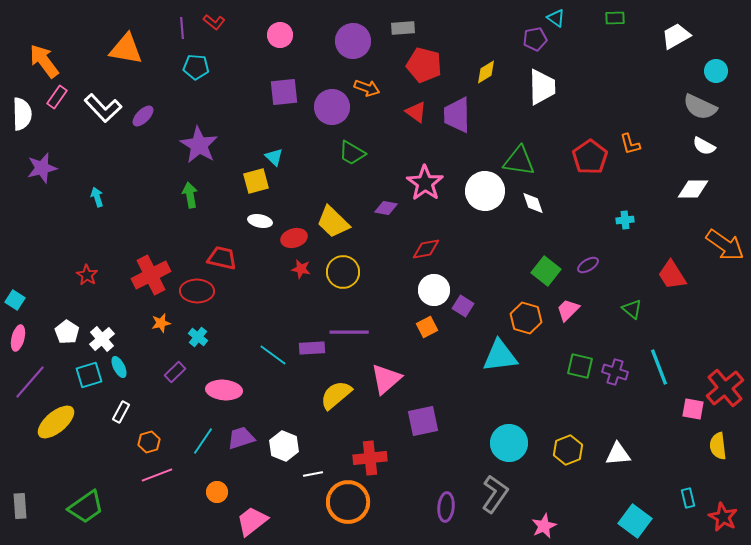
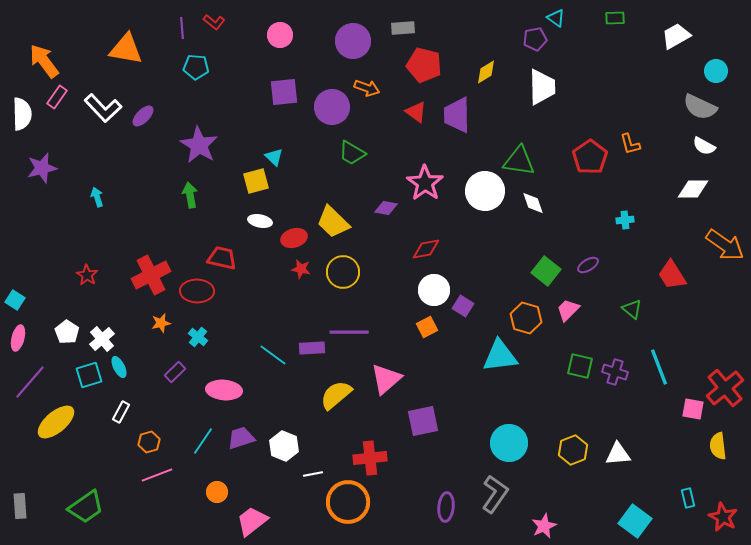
yellow hexagon at (568, 450): moved 5 px right
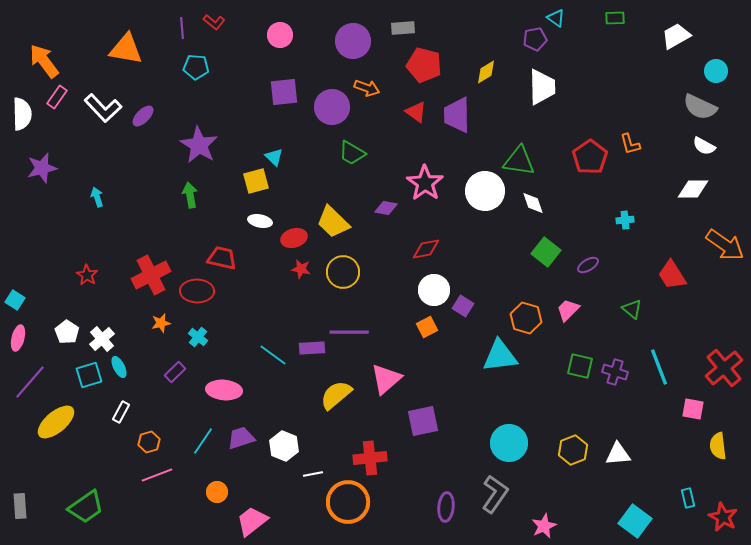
green square at (546, 271): moved 19 px up
red cross at (725, 388): moved 1 px left, 20 px up
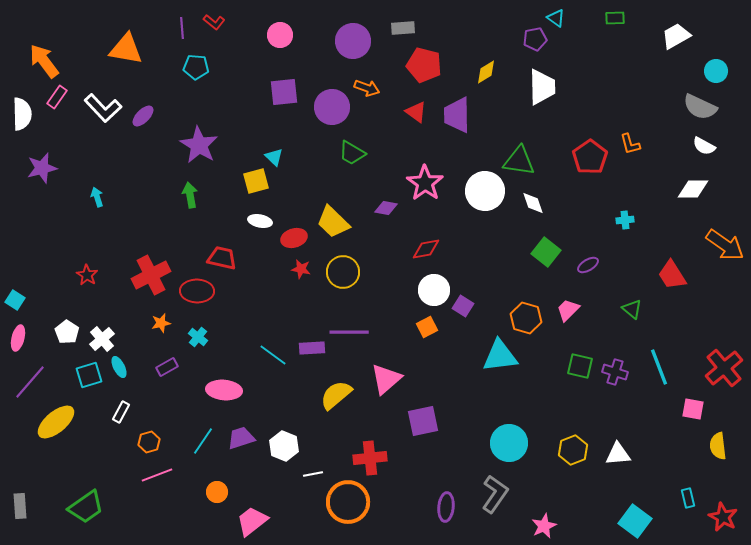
purple rectangle at (175, 372): moved 8 px left, 5 px up; rotated 15 degrees clockwise
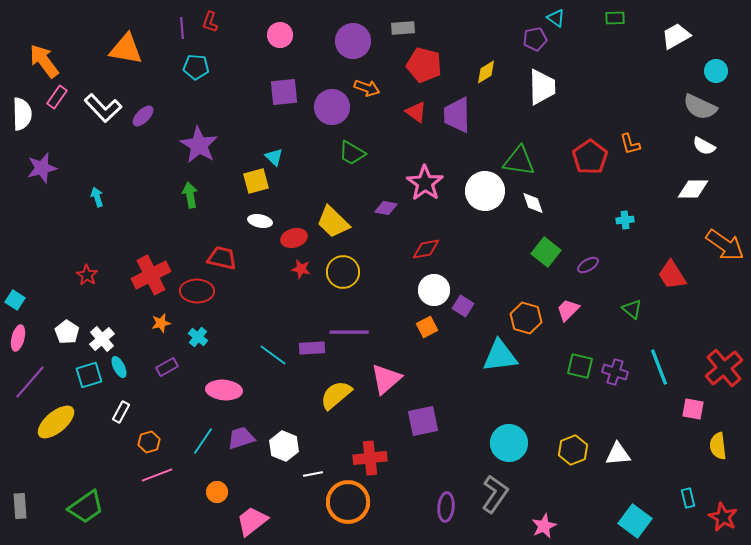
red L-shape at (214, 22): moved 4 px left; rotated 70 degrees clockwise
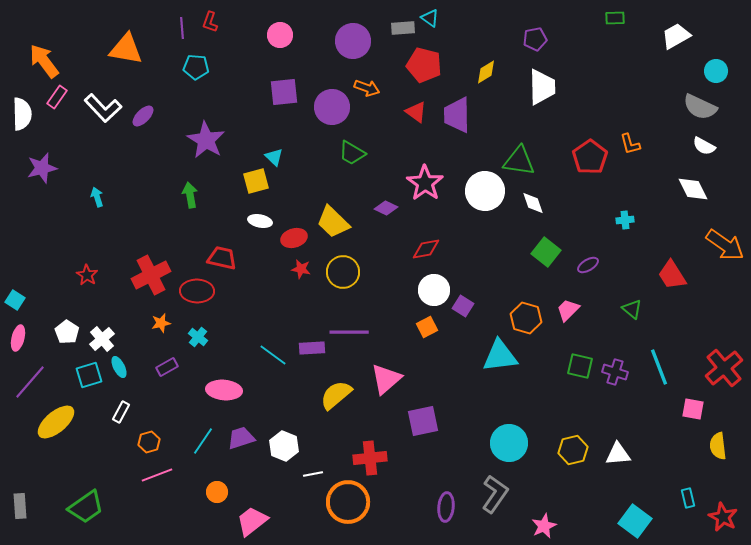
cyan triangle at (556, 18): moved 126 px left
purple star at (199, 145): moved 7 px right, 5 px up
white diamond at (693, 189): rotated 64 degrees clockwise
purple diamond at (386, 208): rotated 15 degrees clockwise
yellow hexagon at (573, 450): rotated 8 degrees clockwise
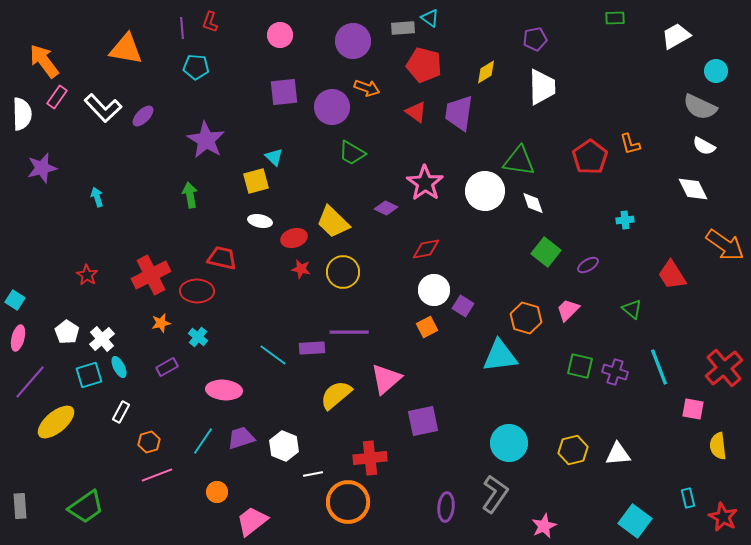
purple trapezoid at (457, 115): moved 2 px right, 2 px up; rotated 9 degrees clockwise
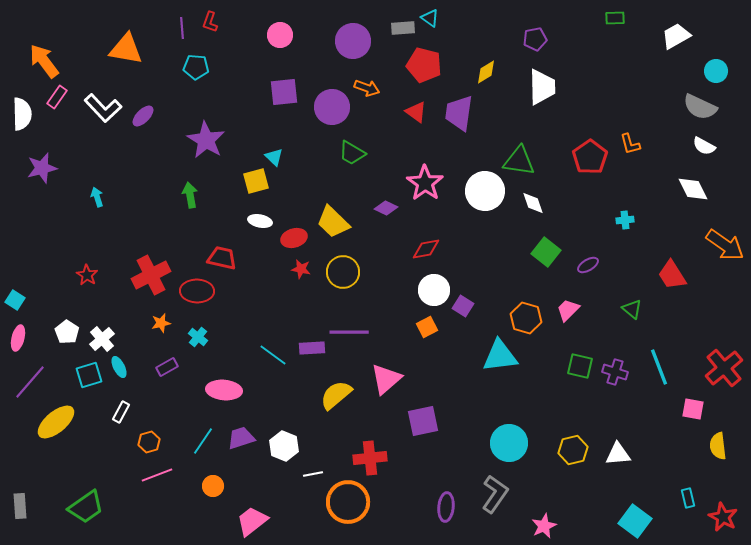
orange circle at (217, 492): moved 4 px left, 6 px up
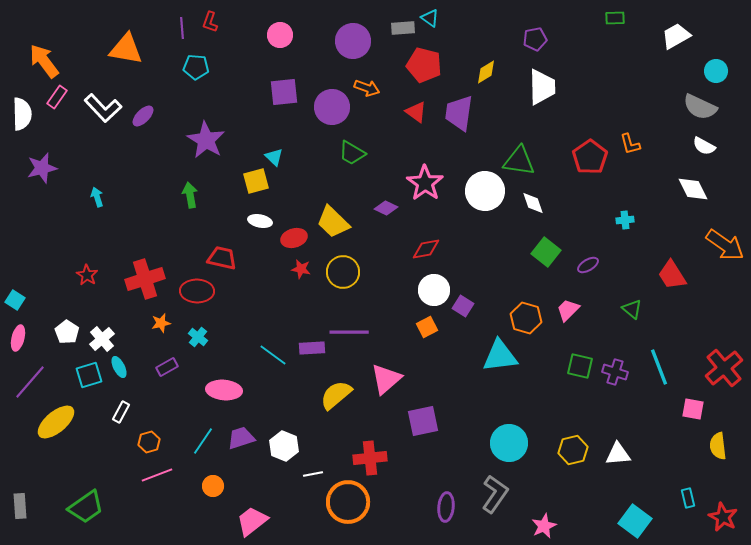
red cross at (151, 275): moved 6 px left, 4 px down; rotated 9 degrees clockwise
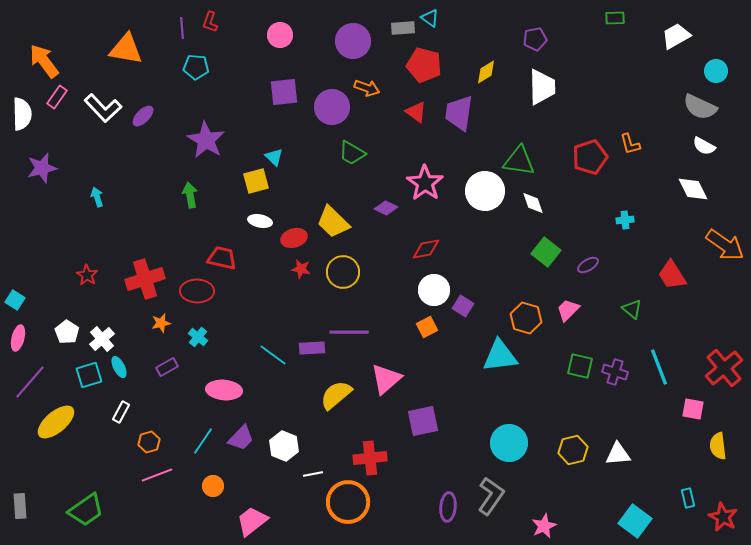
red pentagon at (590, 157): rotated 16 degrees clockwise
purple trapezoid at (241, 438): rotated 152 degrees clockwise
gray L-shape at (495, 494): moved 4 px left, 2 px down
green trapezoid at (86, 507): moved 3 px down
purple ellipse at (446, 507): moved 2 px right
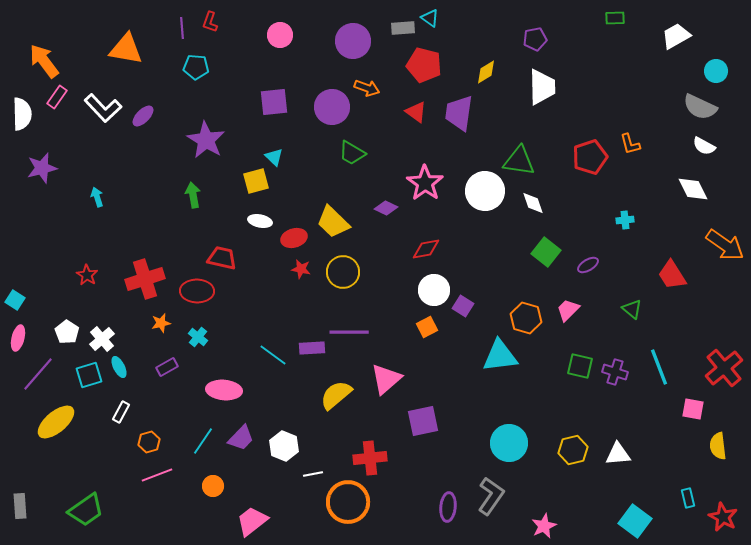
purple square at (284, 92): moved 10 px left, 10 px down
green arrow at (190, 195): moved 3 px right
purple line at (30, 382): moved 8 px right, 8 px up
